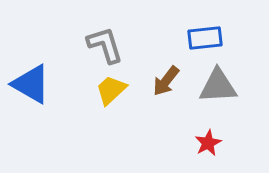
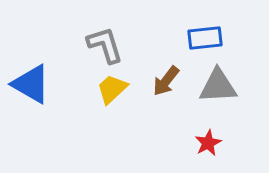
yellow trapezoid: moved 1 px right, 1 px up
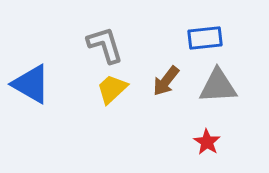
red star: moved 1 px left, 1 px up; rotated 12 degrees counterclockwise
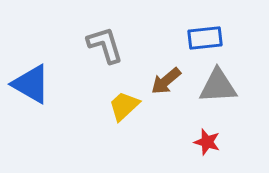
brown arrow: rotated 12 degrees clockwise
yellow trapezoid: moved 12 px right, 17 px down
red star: rotated 16 degrees counterclockwise
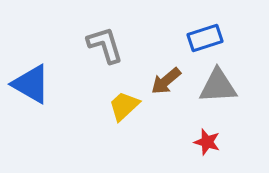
blue rectangle: rotated 12 degrees counterclockwise
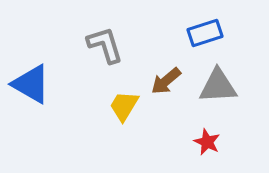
blue rectangle: moved 5 px up
yellow trapezoid: rotated 16 degrees counterclockwise
red star: rotated 8 degrees clockwise
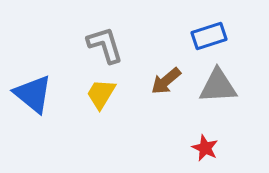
blue rectangle: moved 4 px right, 3 px down
blue triangle: moved 2 px right, 10 px down; rotated 9 degrees clockwise
yellow trapezoid: moved 23 px left, 12 px up
red star: moved 2 px left, 6 px down
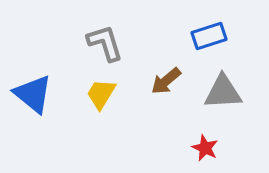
gray L-shape: moved 2 px up
gray triangle: moved 5 px right, 6 px down
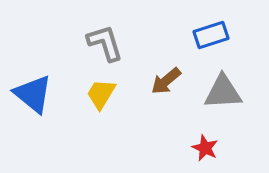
blue rectangle: moved 2 px right, 1 px up
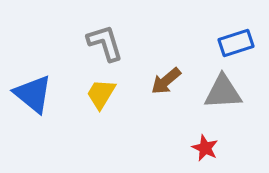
blue rectangle: moved 25 px right, 8 px down
